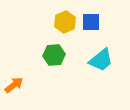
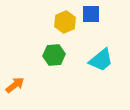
blue square: moved 8 px up
orange arrow: moved 1 px right
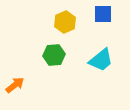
blue square: moved 12 px right
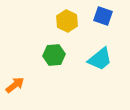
blue square: moved 2 px down; rotated 18 degrees clockwise
yellow hexagon: moved 2 px right, 1 px up; rotated 10 degrees counterclockwise
cyan trapezoid: moved 1 px left, 1 px up
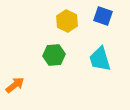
cyan trapezoid: rotated 112 degrees clockwise
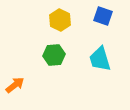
yellow hexagon: moved 7 px left, 1 px up
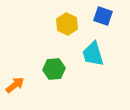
yellow hexagon: moved 7 px right, 4 px down
green hexagon: moved 14 px down
cyan trapezoid: moved 7 px left, 5 px up
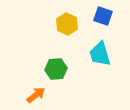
cyan trapezoid: moved 7 px right
green hexagon: moved 2 px right
orange arrow: moved 21 px right, 10 px down
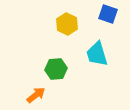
blue square: moved 5 px right, 2 px up
cyan trapezoid: moved 3 px left
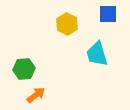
blue square: rotated 18 degrees counterclockwise
green hexagon: moved 32 px left
